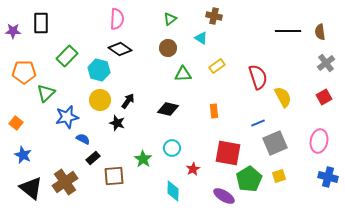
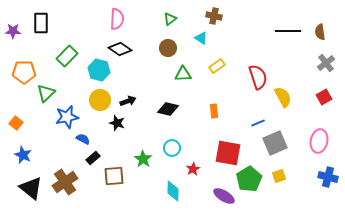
black arrow at (128, 101): rotated 35 degrees clockwise
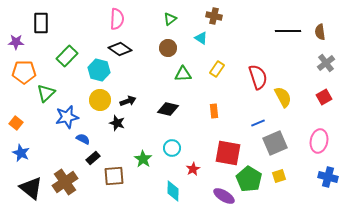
purple star at (13, 31): moved 3 px right, 11 px down
yellow rectangle at (217, 66): moved 3 px down; rotated 21 degrees counterclockwise
blue star at (23, 155): moved 2 px left, 2 px up
green pentagon at (249, 179): rotated 10 degrees counterclockwise
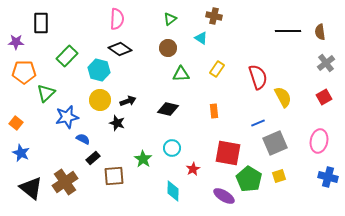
green triangle at (183, 74): moved 2 px left
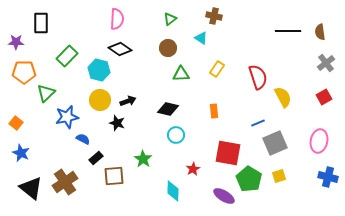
cyan circle at (172, 148): moved 4 px right, 13 px up
black rectangle at (93, 158): moved 3 px right
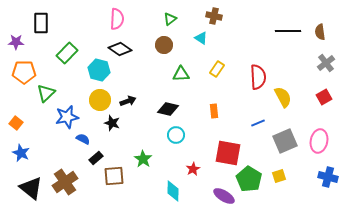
brown circle at (168, 48): moved 4 px left, 3 px up
green rectangle at (67, 56): moved 3 px up
red semicircle at (258, 77): rotated 15 degrees clockwise
black star at (117, 123): moved 5 px left
gray square at (275, 143): moved 10 px right, 2 px up
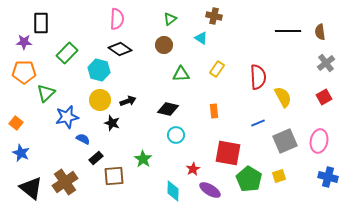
purple star at (16, 42): moved 8 px right
purple ellipse at (224, 196): moved 14 px left, 6 px up
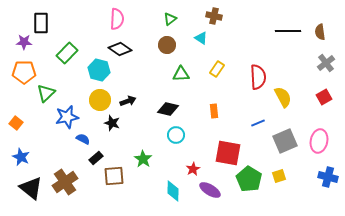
brown circle at (164, 45): moved 3 px right
blue star at (21, 153): moved 4 px down
